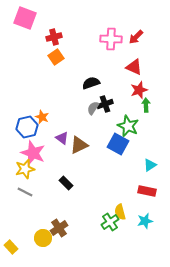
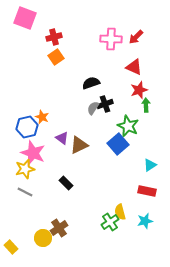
blue square: rotated 20 degrees clockwise
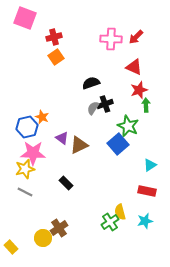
pink star: rotated 20 degrees counterclockwise
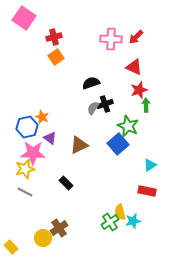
pink square: moved 1 px left; rotated 15 degrees clockwise
purple triangle: moved 12 px left
cyan star: moved 12 px left
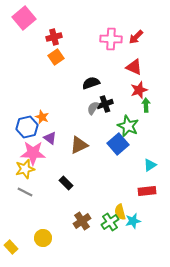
pink square: rotated 15 degrees clockwise
red rectangle: rotated 18 degrees counterclockwise
brown cross: moved 23 px right, 7 px up
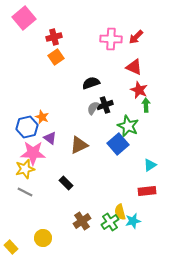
red star: rotated 30 degrees counterclockwise
black cross: moved 1 px down
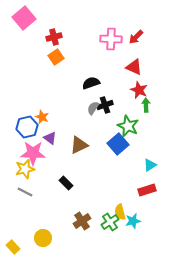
red rectangle: moved 1 px up; rotated 12 degrees counterclockwise
yellow rectangle: moved 2 px right
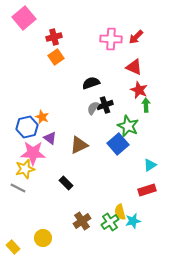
gray line: moved 7 px left, 4 px up
